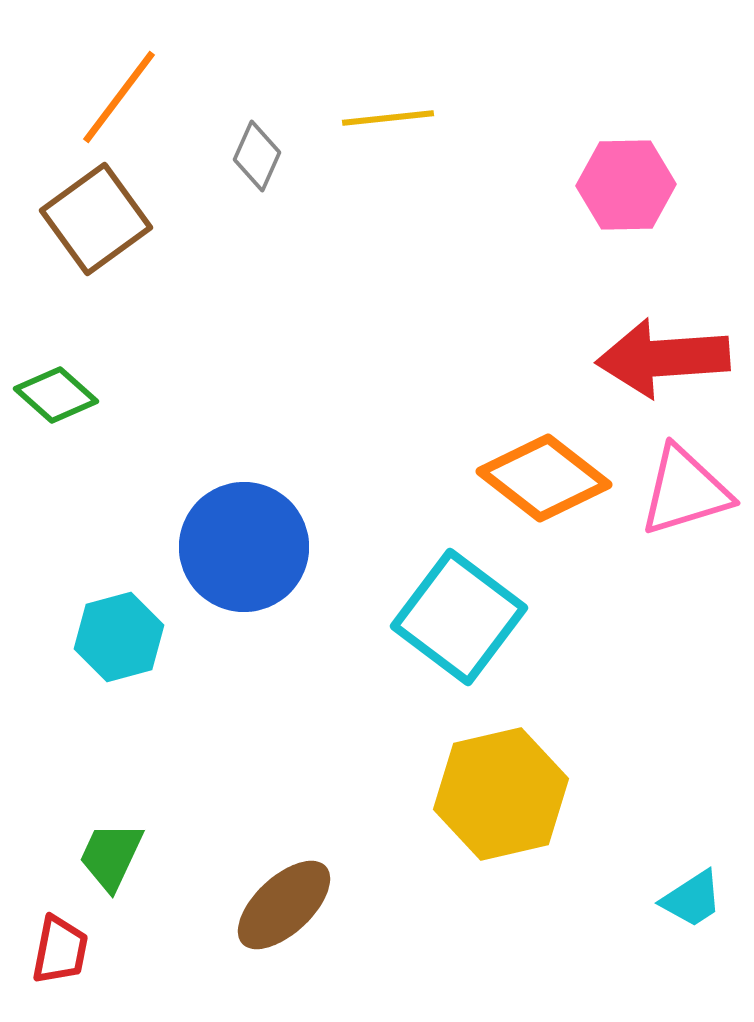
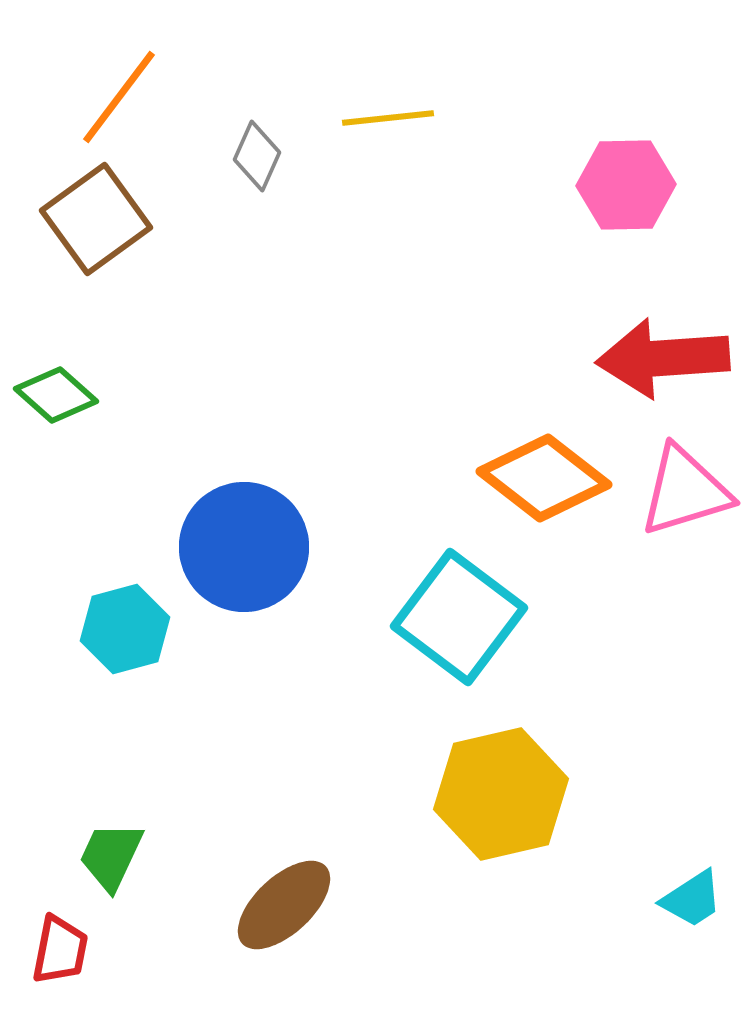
cyan hexagon: moved 6 px right, 8 px up
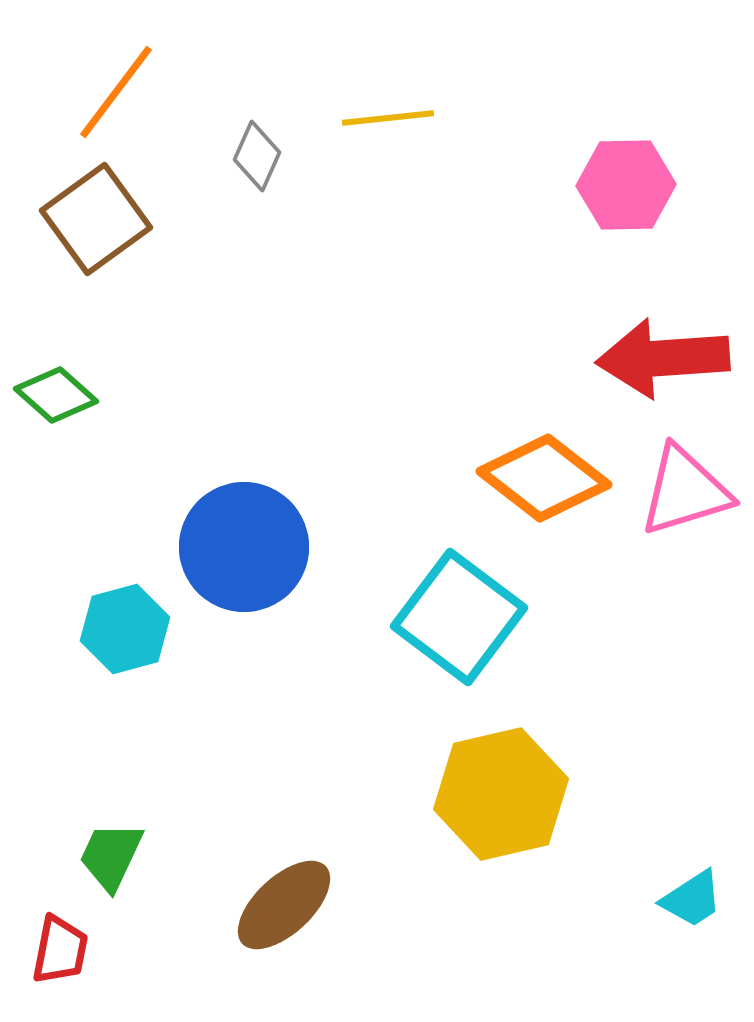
orange line: moved 3 px left, 5 px up
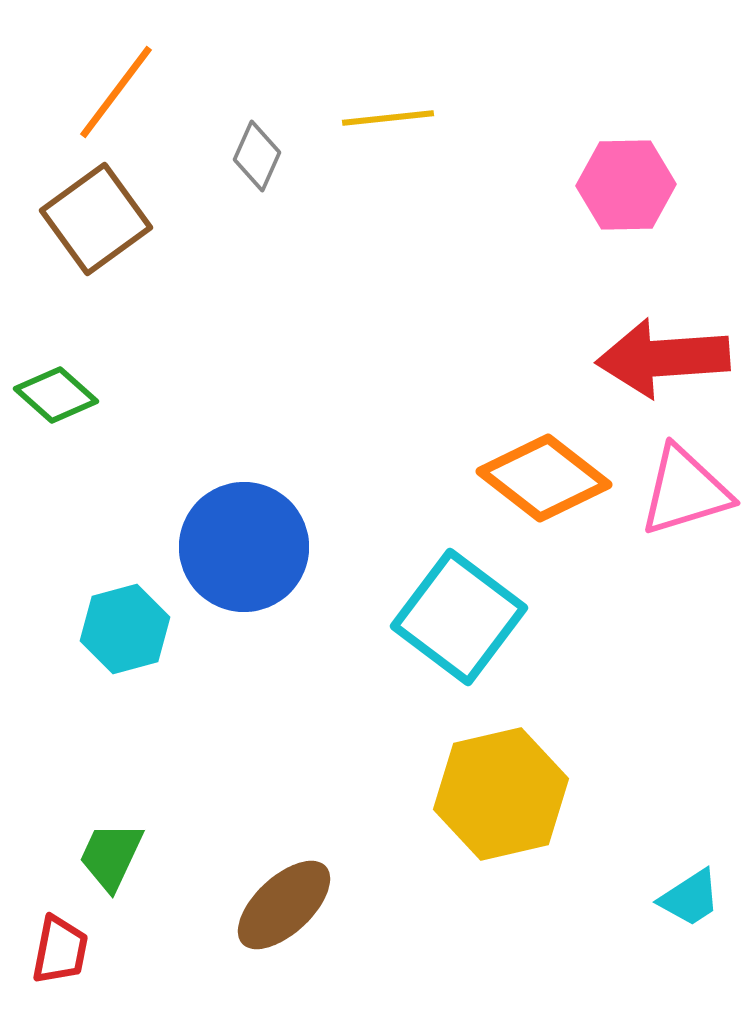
cyan trapezoid: moved 2 px left, 1 px up
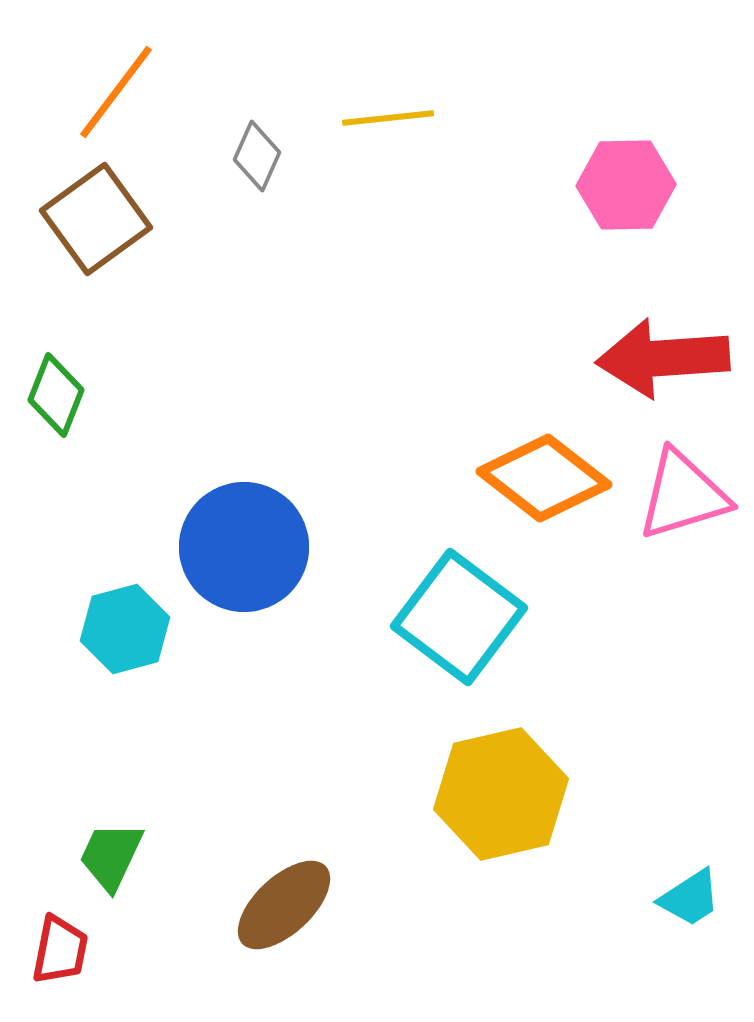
green diamond: rotated 70 degrees clockwise
pink triangle: moved 2 px left, 4 px down
